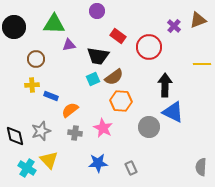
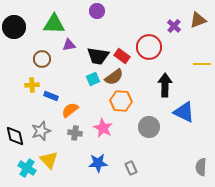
red rectangle: moved 4 px right, 20 px down
brown circle: moved 6 px right
blue triangle: moved 11 px right
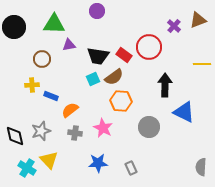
red rectangle: moved 2 px right, 1 px up
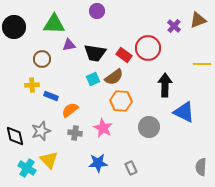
red circle: moved 1 px left, 1 px down
black trapezoid: moved 3 px left, 3 px up
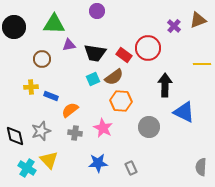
yellow cross: moved 1 px left, 2 px down
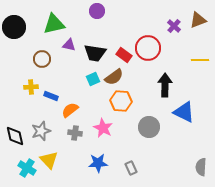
green triangle: rotated 15 degrees counterclockwise
purple triangle: rotated 24 degrees clockwise
yellow line: moved 2 px left, 4 px up
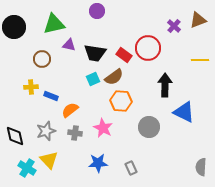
gray star: moved 5 px right
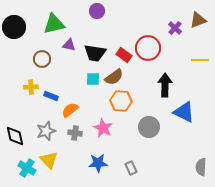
purple cross: moved 1 px right, 2 px down
cyan square: rotated 24 degrees clockwise
